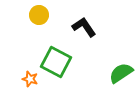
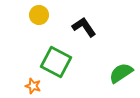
orange star: moved 3 px right, 7 px down
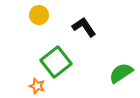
green square: rotated 24 degrees clockwise
orange star: moved 4 px right
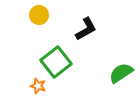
black L-shape: moved 2 px right, 2 px down; rotated 95 degrees clockwise
orange star: moved 1 px right
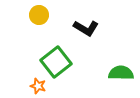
black L-shape: moved 1 px up; rotated 60 degrees clockwise
green semicircle: rotated 35 degrees clockwise
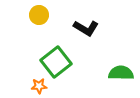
orange star: moved 1 px right; rotated 21 degrees counterclockwise
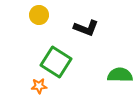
black L-shape: rotated 10 degrees counterclockwise
green square: rotated 20 degrees counterclockwise
green semicircle: moved 1 px left, 2 px down
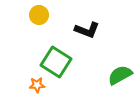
black L-shape: moved 1 px right, 2 px down
green semicircle: rotated 30 degrees counterclockwise
orange star: moved 2 px left, 1 px up
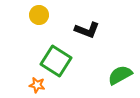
green square: moved 1 px up
orange star: rotated 14 degrees clockwise
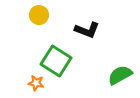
orange star: moved 1 px left, 2 px up
